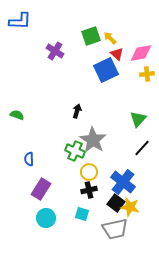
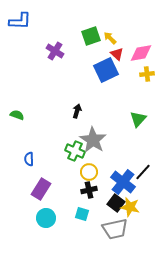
black line: moved 1 px right, 24 px down
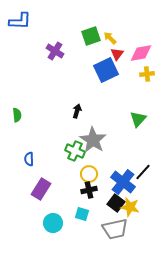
red triangle: rotated 24 degrees clockwise
green semicircle: rotated 64 degrees clockwise
yellow circle: moved 2 px down
cyan circle: moved 7 px right, 5 px down
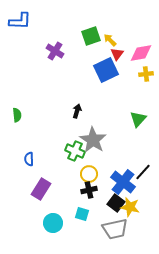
yellow arrow: moved 2 px down
yellow cross: moved 1 px left
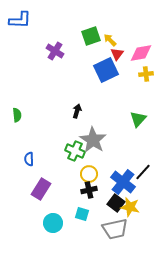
blue L-shape: moved 1 px up
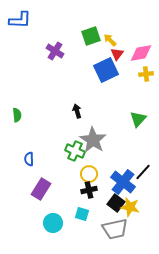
black arrow: rotated 32 degrees counterclockwise
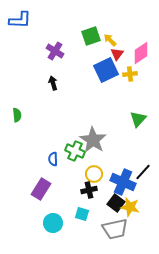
pink diamond: rotated 25 degrees counterclockwise
yellow cross: moved 16 px left
black arrow: moved 24 px left, 28 px up
blue semicircle: moved 24 px right
yellow circle: moved 5 px right
blue cross: rotated 15 degrees counterclockwise
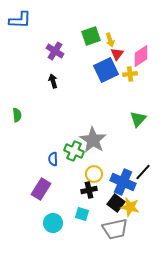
yellow arrow: rotated 152 degrees counterclockwise
pink diamond: moved 3 px down
black arrow: moved 2 px up
green cross: moved 1 px left
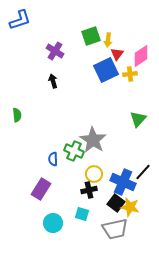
blue L-shape: rotated 20 degrees counterclockwise
yellow arrow: moved 2 px left; rotated 24 degrees clockwise
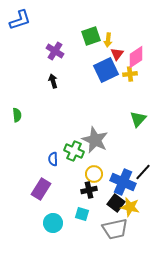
pink diamond: moved 5 px left, 1 px down
gray star: moved 2 px right; rotated 8 degrees counterclockwise
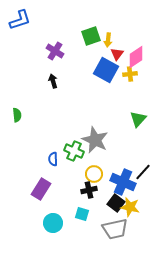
blue square: rotated 35 degrees counterclockwise
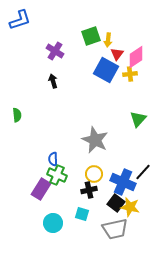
green cross: moved 17 px left, 24 px down
